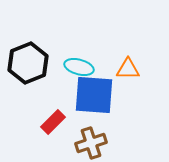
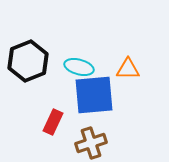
black hexagon: moved 2 px up
blue square: rotated 9 degrees counterclockwise
red rectangle: rotated 20 degrees counterclockwise
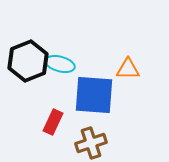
cyan ellipse: moved 19 px left, 3 px up
blue square: rotated 9 degrees clockwise
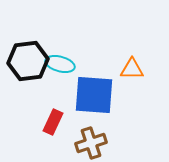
black hexagon: rotated 15 degrees clockwise
orange triangle: moved 4 px right
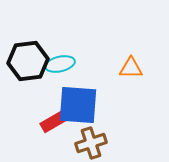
cyan ellipse: rotated 28 degrees counterclockwise
orange triangle: moved 1 px left, 1 px up
blue square: moved 16 px left, 10 px down
red rectangle: rotated 35 degrees clockwise
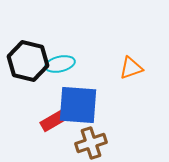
black hexagon: rotated 21 degrees clockwise
orange triangle: rotated 20 degrees counterclockwise
red rectangle: moved 1 px up
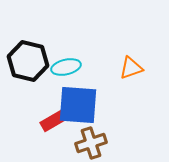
cyan ellipse: moved 6 px right, 3 px down
